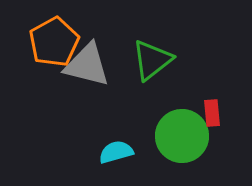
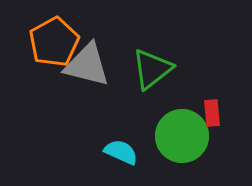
green triangle: moved 9 px down
cyan semicircle: moved 5 px right; rotated 40 degrees clockwise
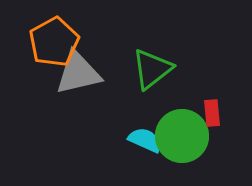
gray triangle: moved 9 px left, 8 px down; rotated 27 degrees counterclockwise
cyan semicircle: moved 24 px right, 12 px up
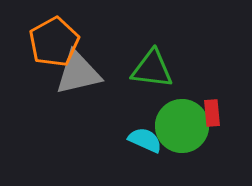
green triangle: rotated 45 degrees clockwise
green circle: moved 10 px up
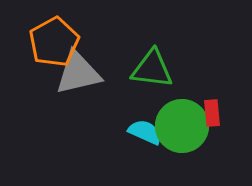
cyan semicircle: moved 8 px up
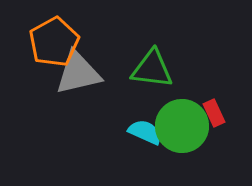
red rectangle: moved 2 px right; rotated 20 degrees counterclockwise
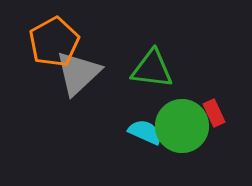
gray triangle: rotated 30 degrees counterclockwise
